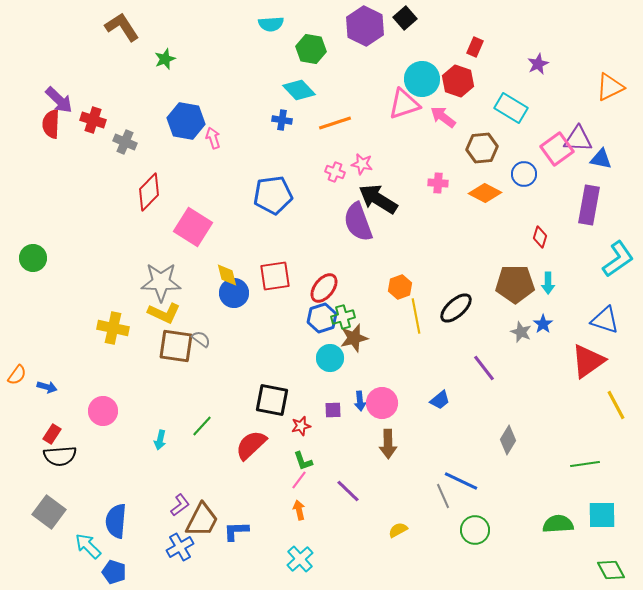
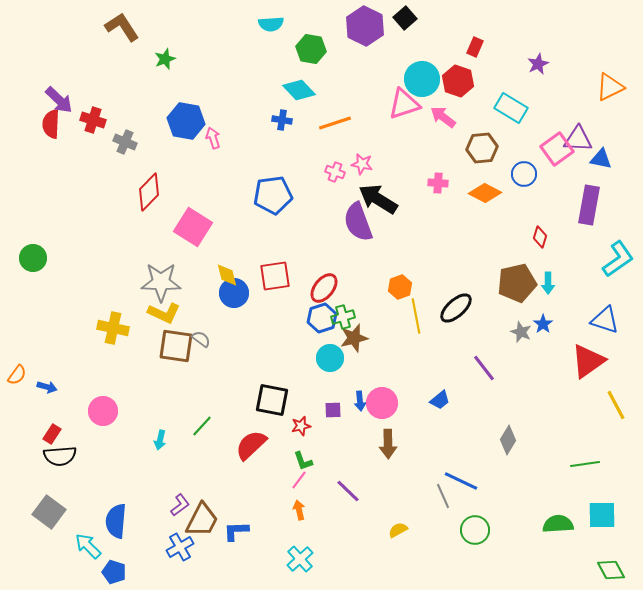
brown pentagon at (515, 284): moved 2 px right, 1 px up; rotated 12 degrees counterclockwise
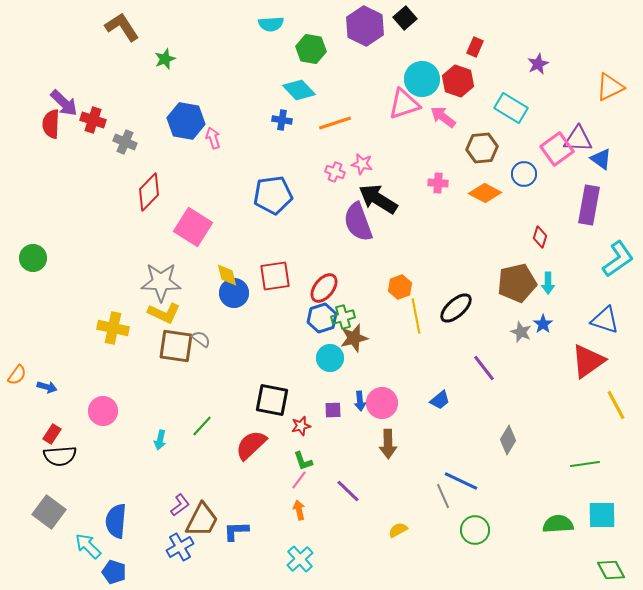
purple arrow at (59, 100): moved 5 px right, 3 px down
blue triangle at (601, 159): rotated 25 degrees clockwise
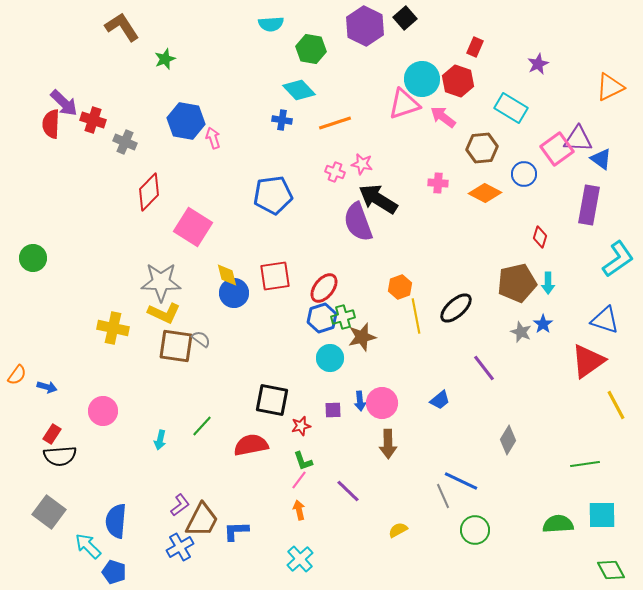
brown star at (354, 338): moved 8 px right, 1 px up
red semicircle at (251, 445): rotated 32 degrees clockwise
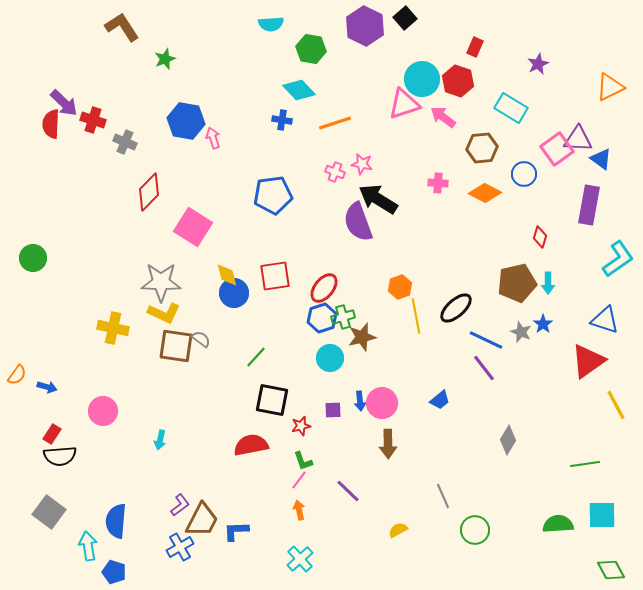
green line at (202, 426): moved 54 px right, 69 px up
blue line at (461, 481): moved 25 px right, 141 px up
cyan arrow at (88, 546): rotated 36 degrees clockwise
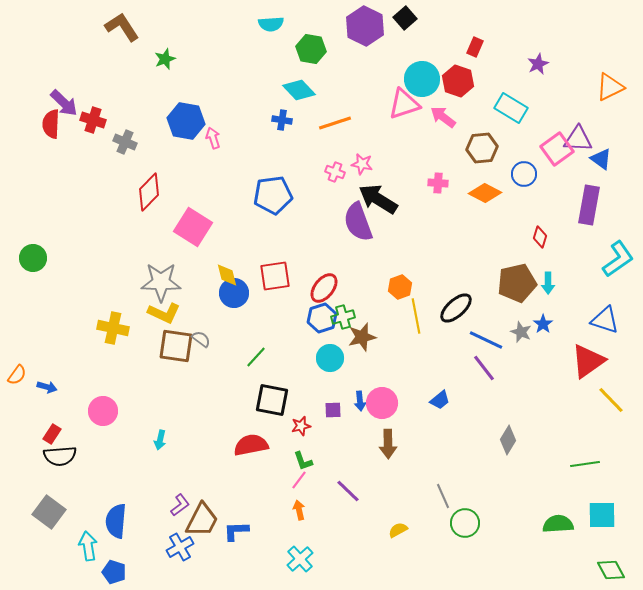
yellow line at (616, 405): moved 5 px left, 5 px up; rotated 16 degrees counterclockwise
green circle at (475, 530): moved 10 px left, 7 px up
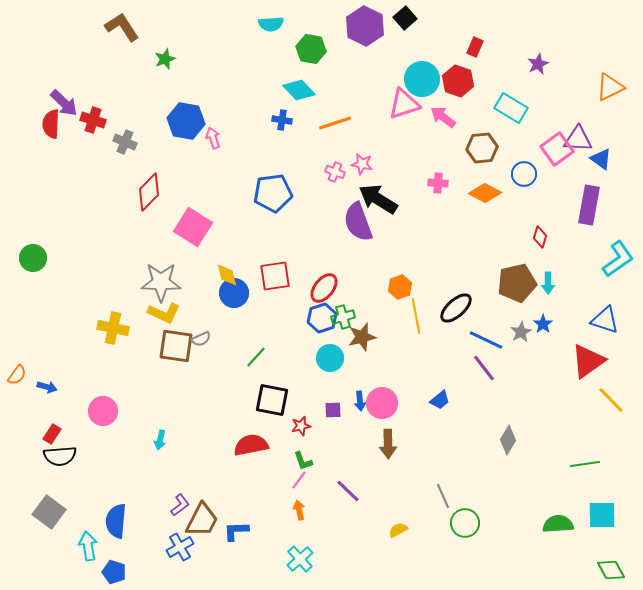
blue pentagon at (273, 195): moved 2 px up
gray star at (521, 332): rotated 20 degrees clockwise
gray semicircle at (201, 339): rotated 120 degrees clockwise
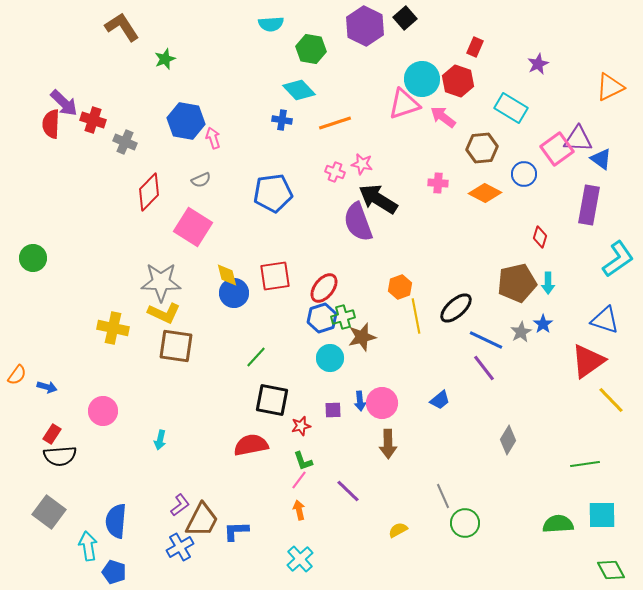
gray semicircle at (201, 339): moved 159 px up
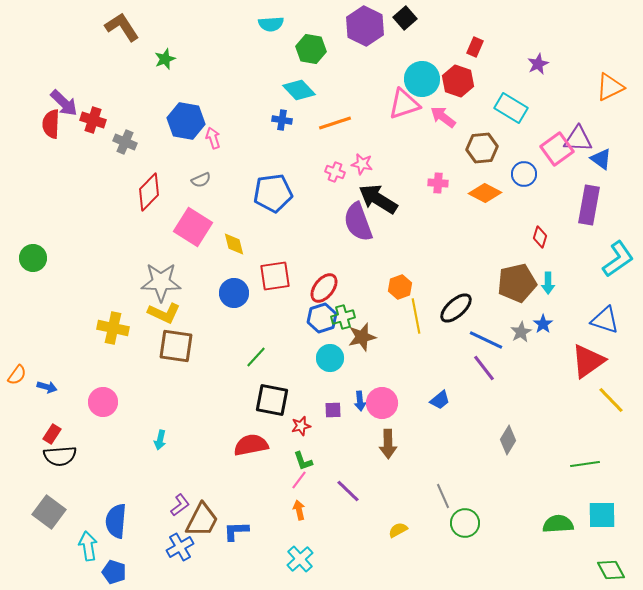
yellow diamond at (227, 275): moved 7 px right, 31 px up
pink circle at (103, 411): moved 9 px up
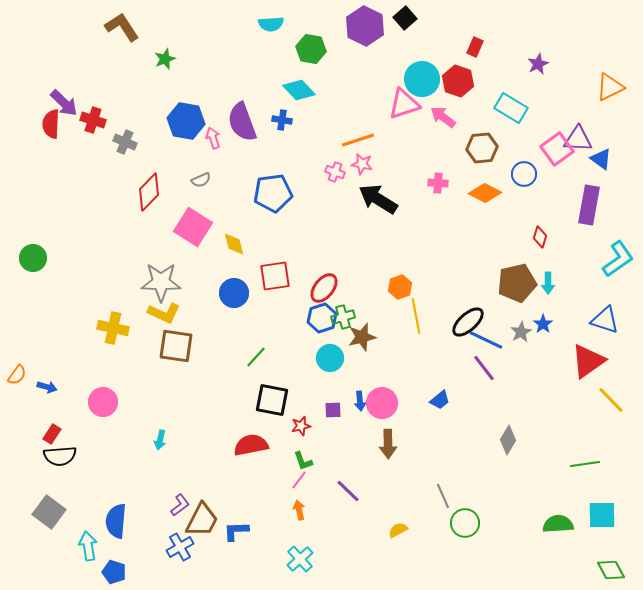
orange line at (335, 123): moved 23 px right, 17 px down
purple semicircle at (358, 222): moved 116 px left, 100 px up
black ellipse at (456, 308): moved 12 px right, 14 px down
